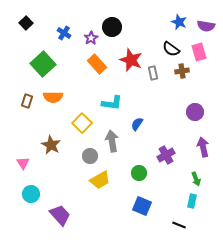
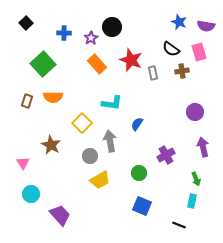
blue cross: rotated 32 degrees counterclockwise
gray arrow: moved 2 px left
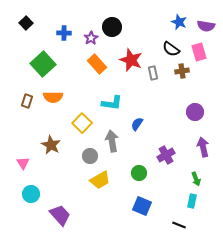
gray arrow: moved 2 px right
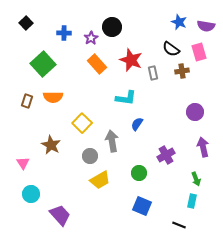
cyan L-shape: moved 14 px right, 5 px up
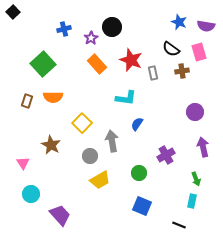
black square: moved 13 px left, 11 px up
blue cross: moved 4 px up; rotated 16 degrees counterclockwise
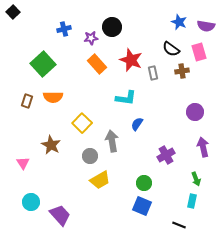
purple star: rotated 24 degrees clockwise
green circle: moved 5 px right, 10 px down
cyan circle: moved 8 px down
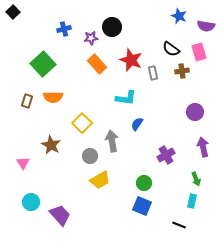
blue star: moved 6 px up
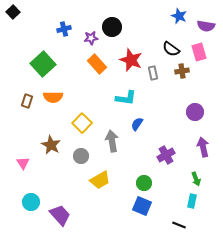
gray circle: moved 9 px left
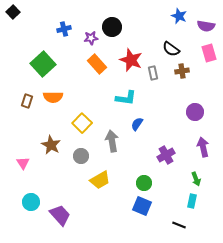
pink rectangle: moved 10 px right, 1 px down
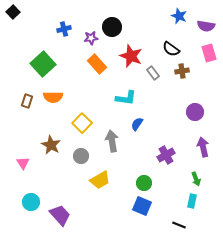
red star: moved 4 px up
gray rectangle: rotated 24 degrees counterclockwise
